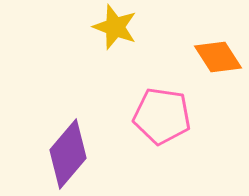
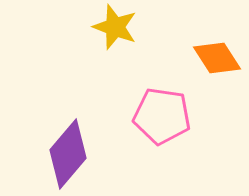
orange diamond: moved 1 px left, 1 px down
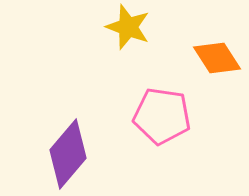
yellow star: moved 13 px right
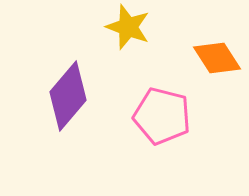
pink pentagon: rotated 6 degrees clockwise
purple diamond: moved 58 px up
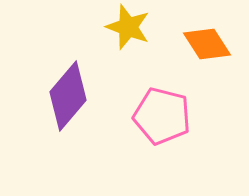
orange diamond: moved 10 px left, 14 px up
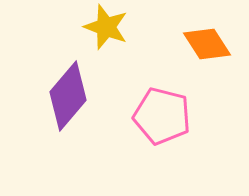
yellow star: moved 22 px left
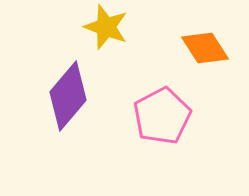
orange diamond: moved 2 px left, 4 px down
pink pentagon: rotated 30 degrees clockwise
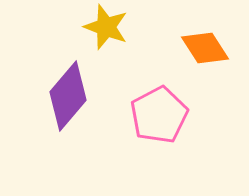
pink pentagon: moved 3 px left, 1 px up
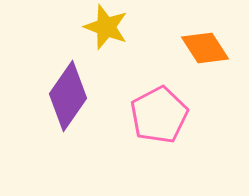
purple diamond: rotated 6 degrees counterclockwise
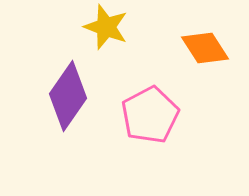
pink pentagon: moved 9 px left
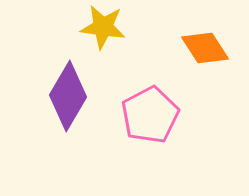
yellow star: moved 3 px left; rotated 12 degrees counterclockwise
purple diamond: rotated 4 degrees counterclockwise
